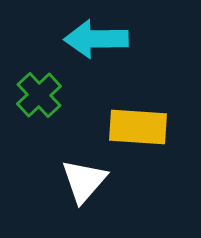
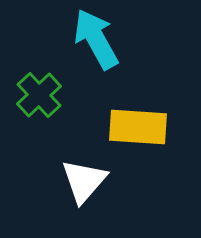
cyan arrow: rotated 62 degrees clockwise
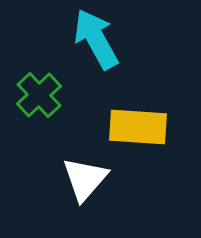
white triangle: moved 1 px right, 2 px up
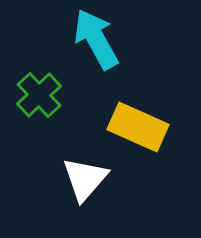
yellow rectangle: rotated 20 degrees clockwise
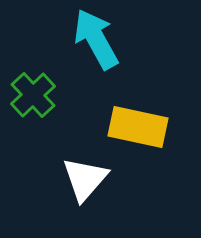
green cross: moved 6 px left
yellow rectangle: rotated 12 degrees counterclockwise
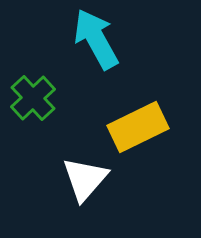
green cross: moved 3 px down
yellow rectangle: rotated 38 degrees counterclockwise
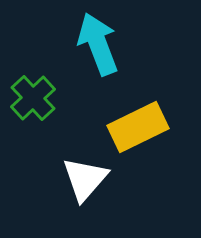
cyan arrow: moved 2 px right, 5 px down; rotated 8 degrees clockwise
